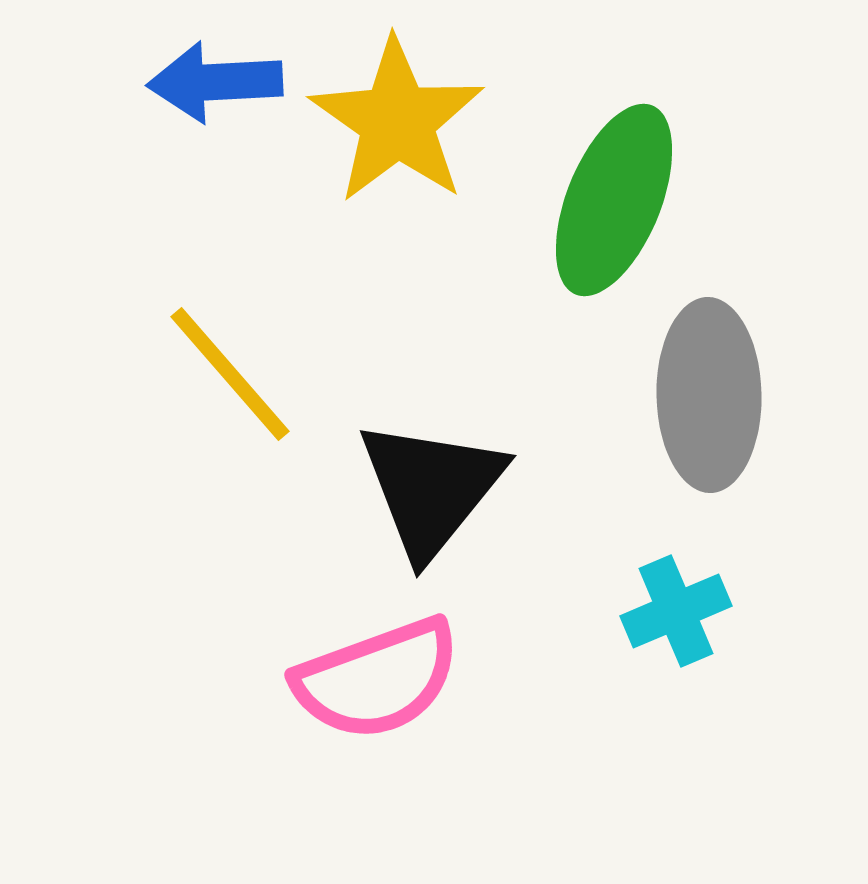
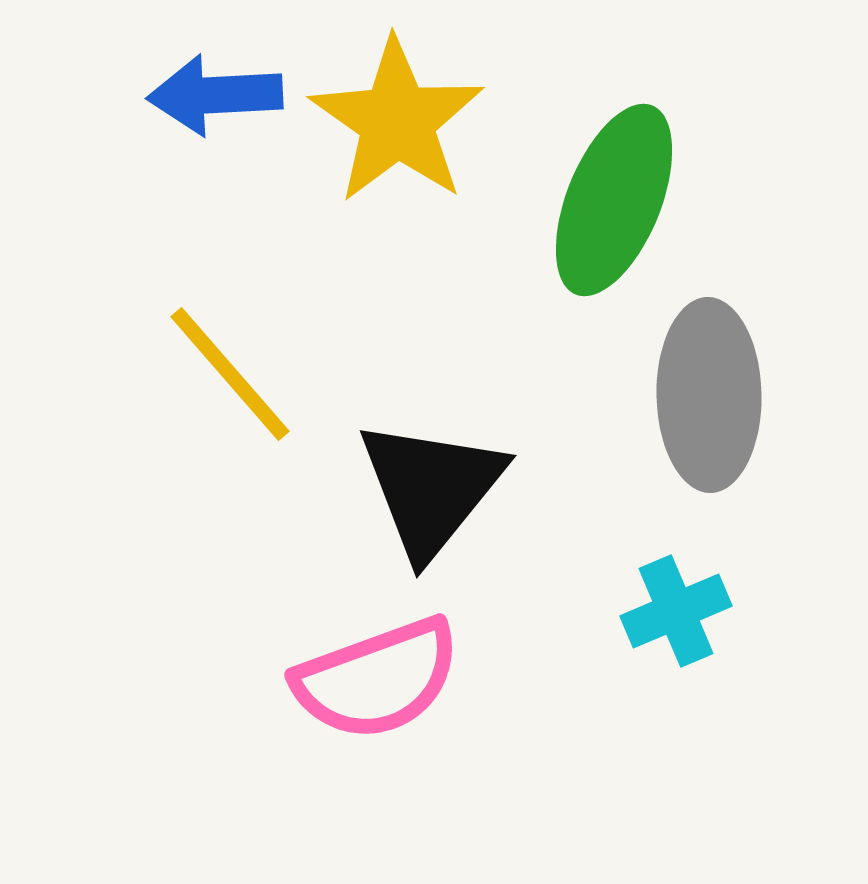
blue arrow: moved 13 px down
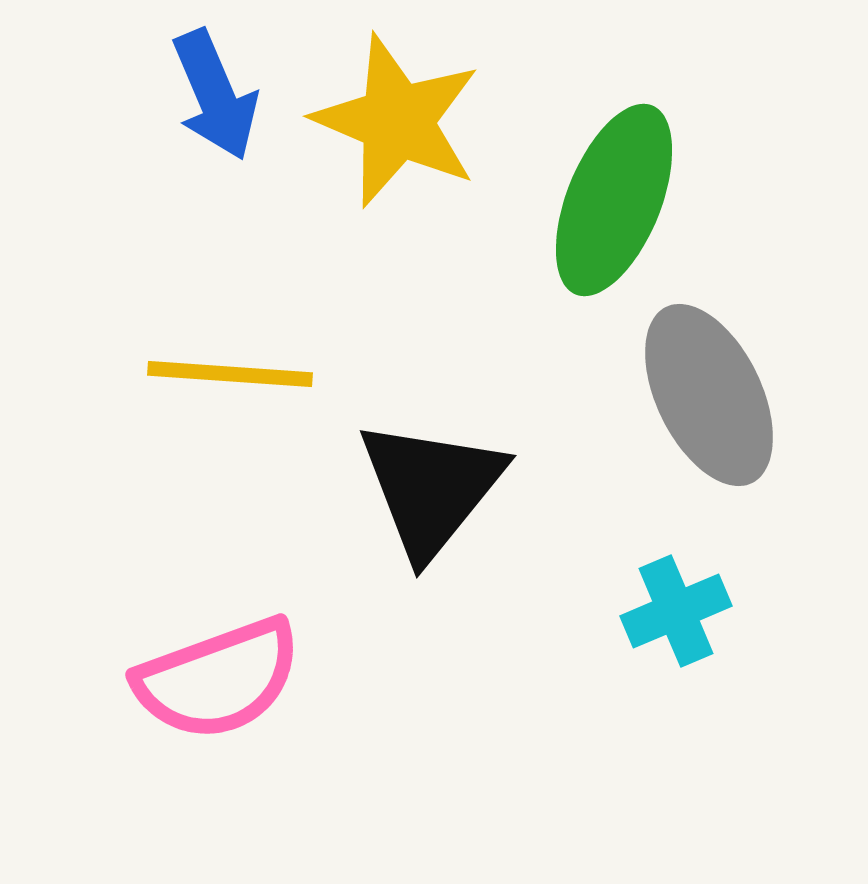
blue arrow: rotated 110 degrees counterclockwise
yellow star: rotated 12 degrees counterclockwise
yellow line: rotated 45 degrees counterclockwise
gray ellipse: rotated 25 degrees counterclockwise
pink semicircle: moved 159 px left
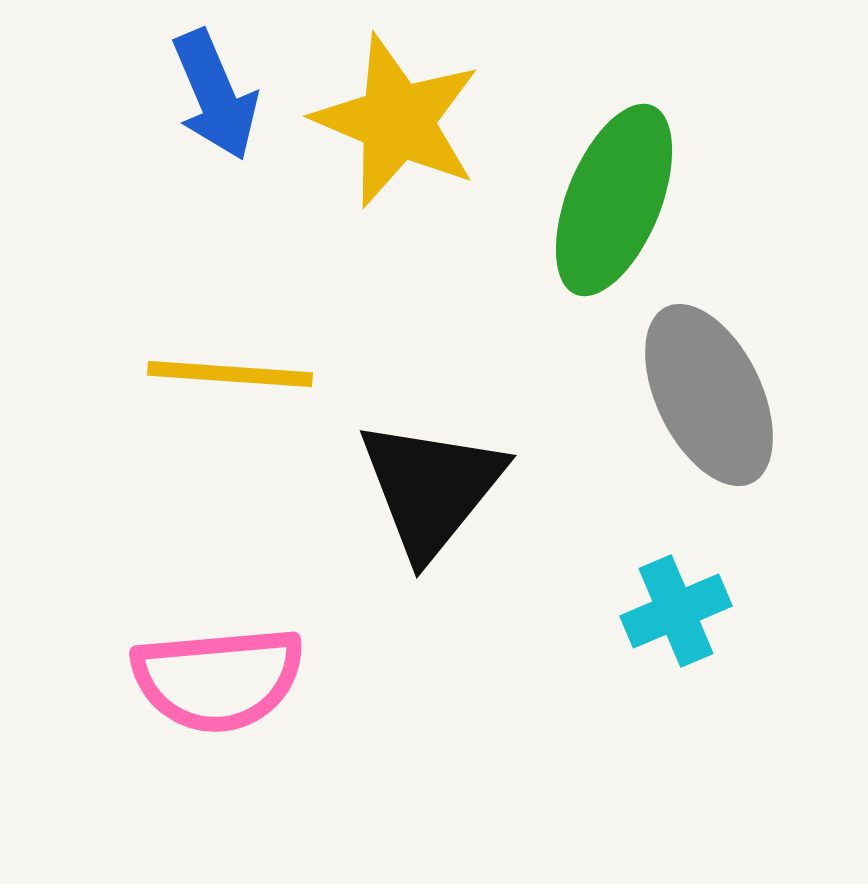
pink semicircle: rotated 15 degrees clockwise
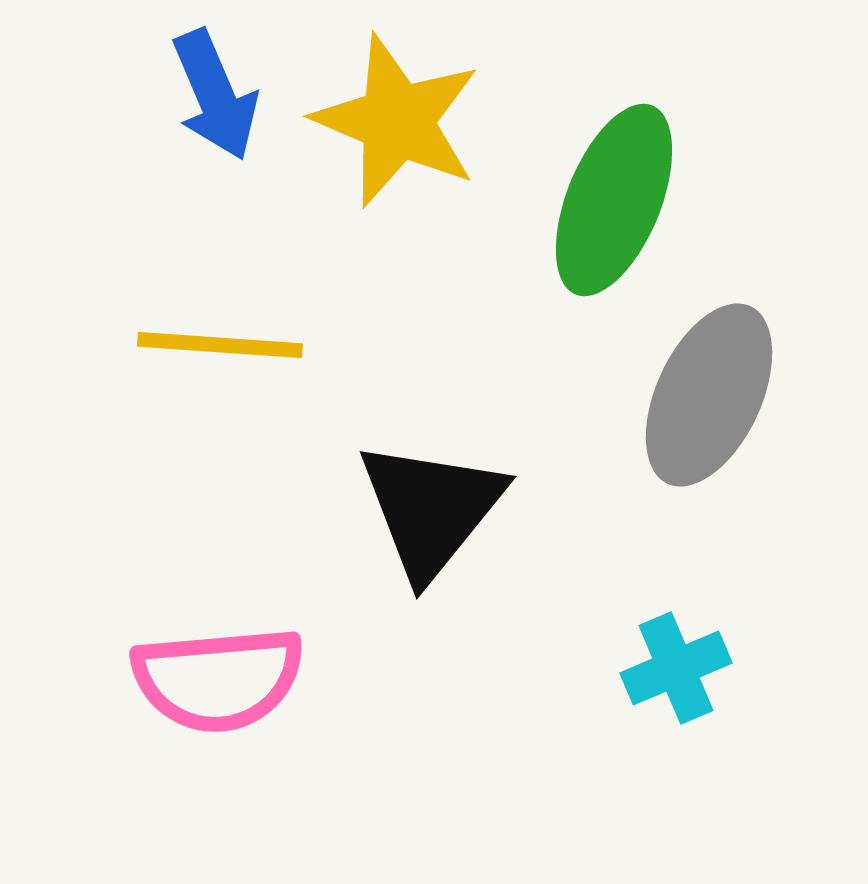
yellow line: moved 10 px left, 29 px up
gray ellipse: rotated 51 degrees clockwise
black triangle: moved 21 px down
cyan cross: moved 57 px down
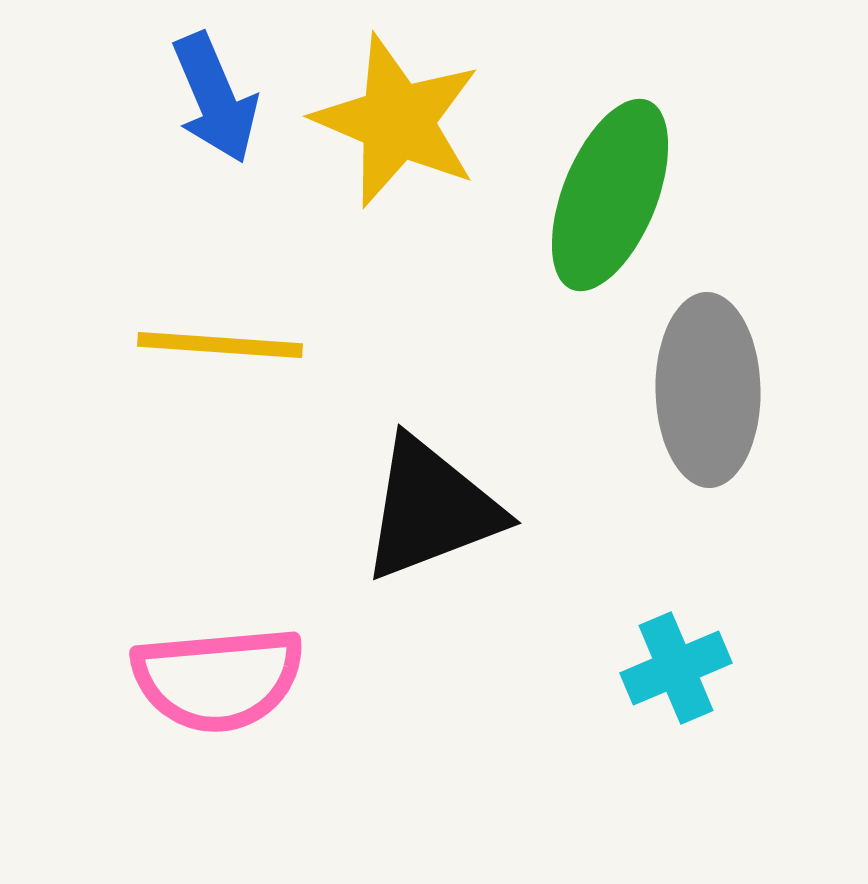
blue arrow: moved 3 px down
green ellipse: moved 4 px left, 5 px up
gray ellipse: moved 1 px left, 5 px up; rotated 26 degrees counterclockwise
black triangle: rotated 30 degrees clockwise
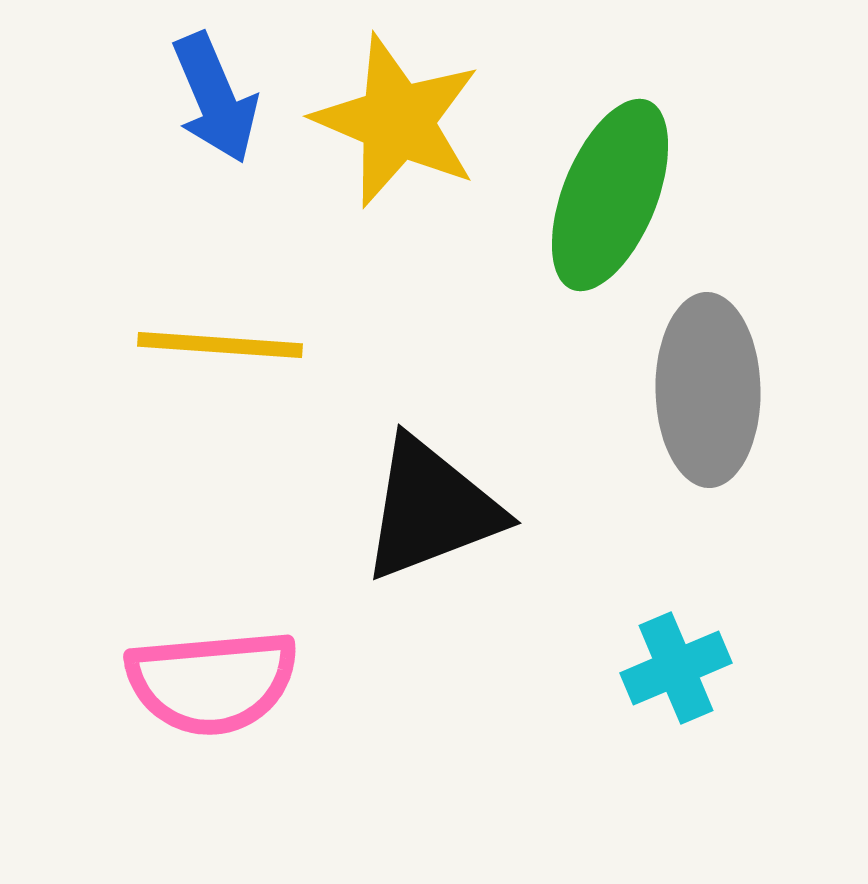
pink semicircle: moved 6 px left, 3 px down
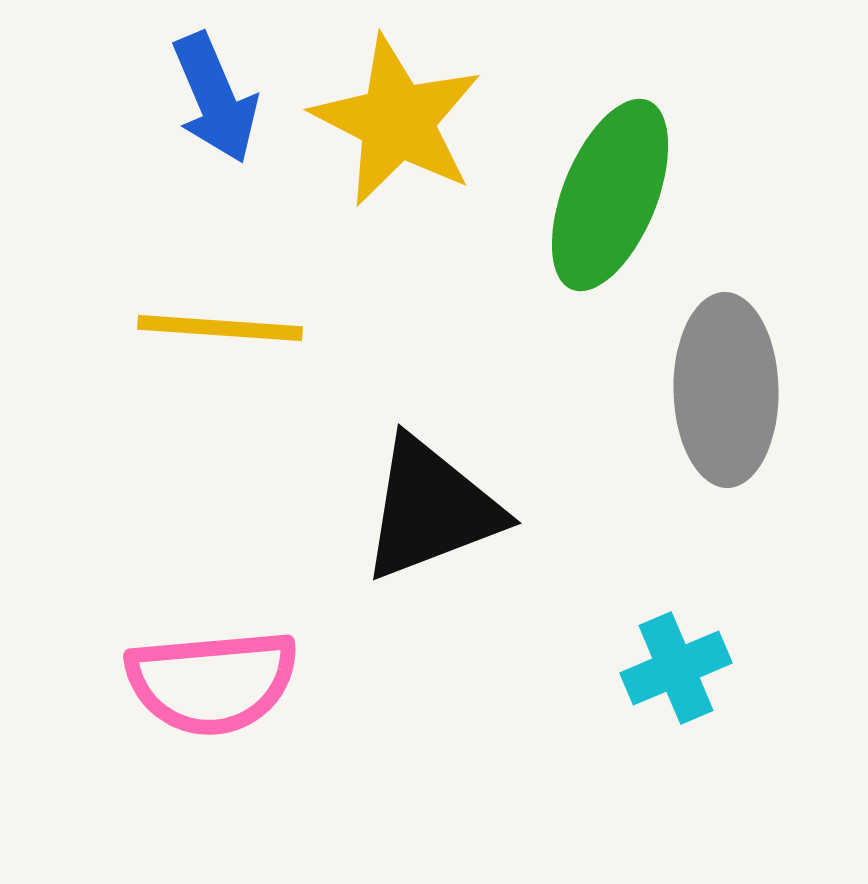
yellow star: rotated 4 degrees clockwise
yellow line: moved 17 px up
gray ellipse: moved 18 px right
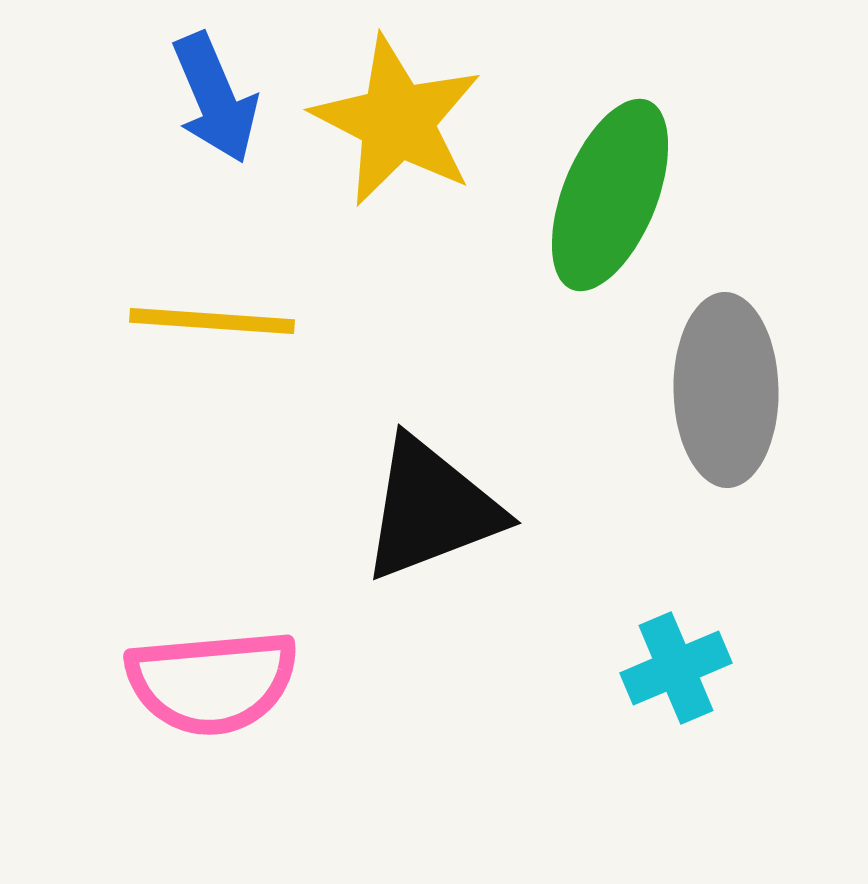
yellow line: moved 8 px left, 7 px up
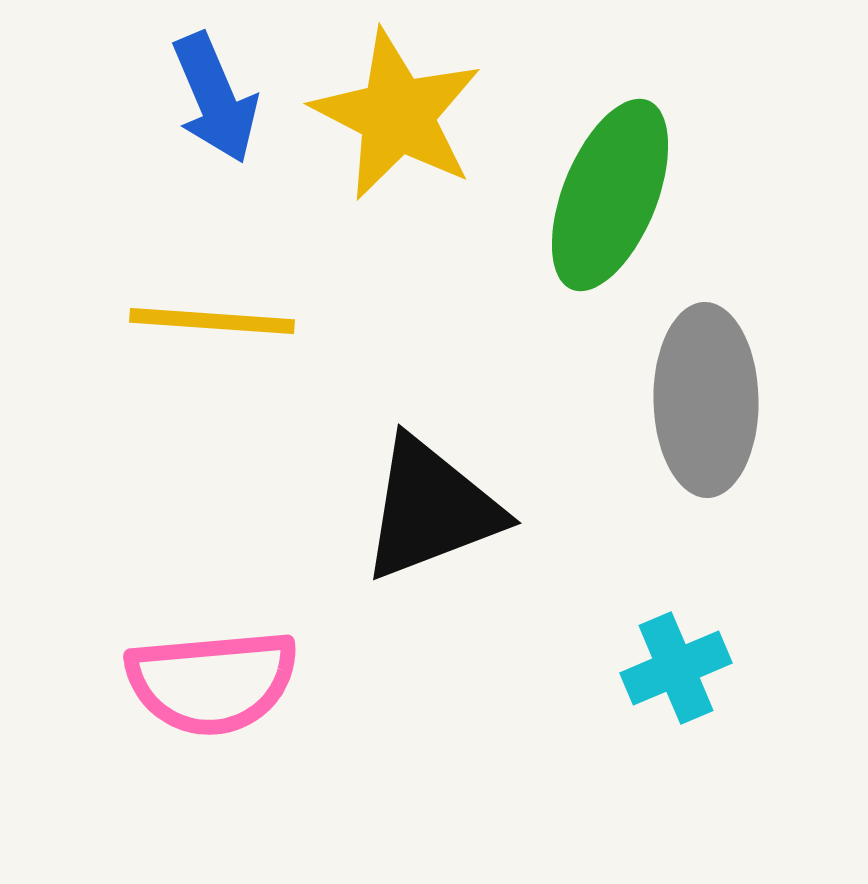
yellow star: moved 6 px up
gray ellipse: moved 20 px left, 10 px down
